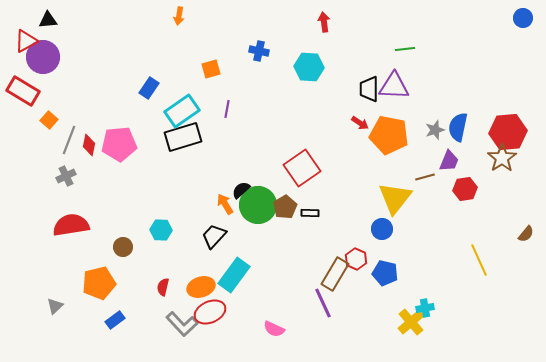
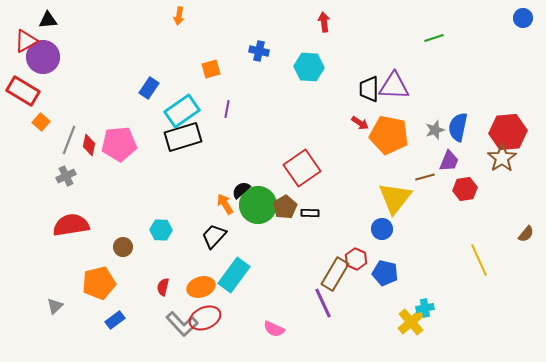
green line at (405, 49): moved 29 px right, 11 px up; rotated 12 degrees counterclockwise
orange square at (49, 120): moved 8 px left, 2 px down
red ellipse at (210, 312): moved 5 px left, 6 px down
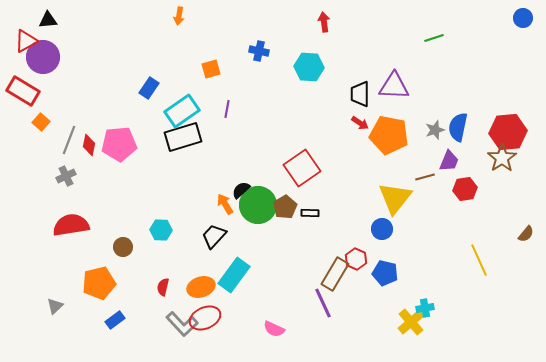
black trapezoid at (369, 89): moved 9 px left, 5 px down
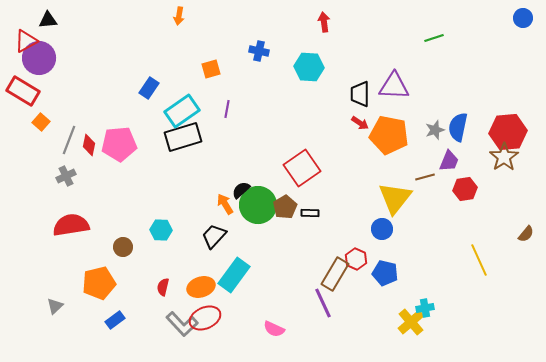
purple circle at (43, 57): moved 4 px left, 1 px down
brown star at (502, 158): moved 2 px right, 1 px up
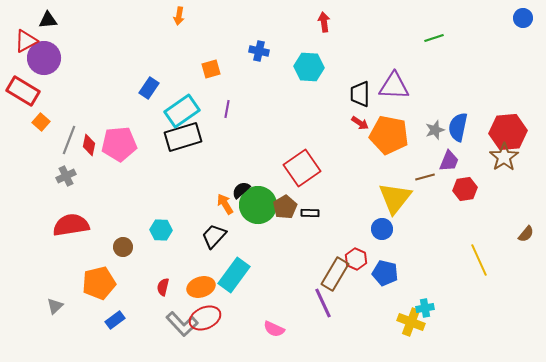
purple circle at (39, 58): moved 5 px right
yellow cross at (411, 322): rotated 28 degrees counterclockwise
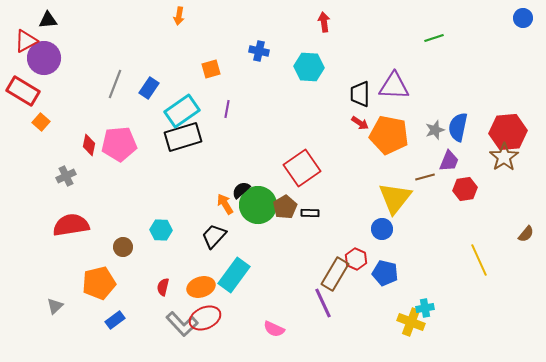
gray line at (69, 140): moved 46 px right, 56 px up
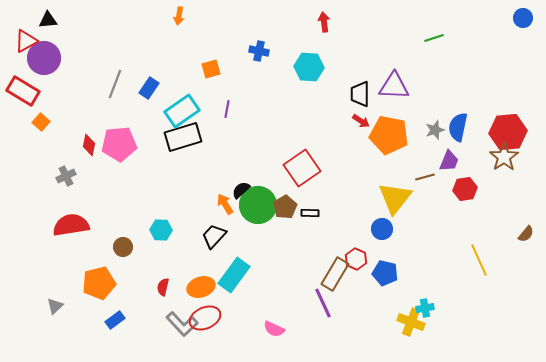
red arrow at (360, 123): moved 1 px right, 2 px up
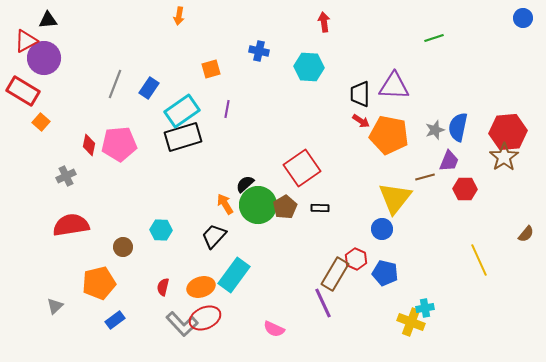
red hexagon at (465, 189): rotated 10 degrees clockwise
black semicircle at (241, 190): moved 4 px right, 6 px up
black rectangle at (310, 213): moved 10 px right, 5 px up
